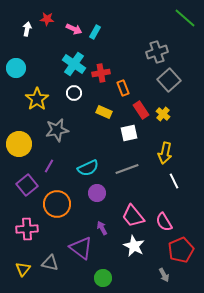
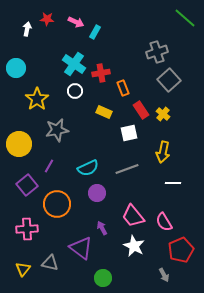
pink arrow: moved 2 px right, 7 px up
white circle: moved 1 px right, 2 px up
yellow arrow: moved 2 px left, 1 px up
white line: moved 1 px left, 2 px down; rotated 63 degrees counterclockwise
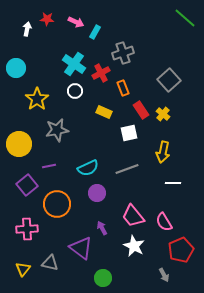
gray cross: moved 34 px left, 1 px down
red cross: rotated 18 degrees counterclockwise
purple line: rotated 48 degrees clockwise
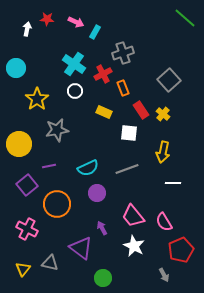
red cross: moved 2 px right, 1 px down
white square: rotated 18 degrees clockwise
pink cross: rotated 30 degrees clockwise
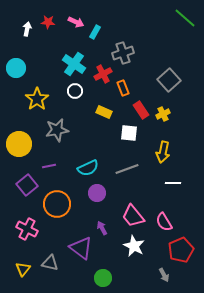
red star: moved 1 px right, 3 px down
yellow cross: rotated 24 degrees clockwise
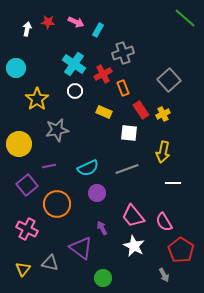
cyan rectangle: moved 3 px right, 2 px up
red pentagon: rotated 15 degrees counterclockwise
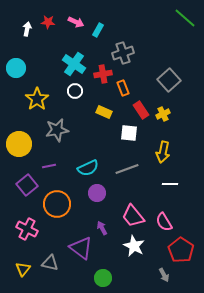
red cross: rotated 18 degrees clockwise
white line: moved 3 px left, 1 px down
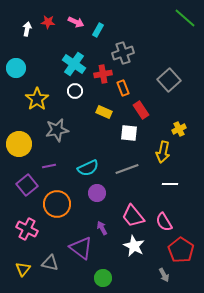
yellow cross: moved 16 px right, 15 px down
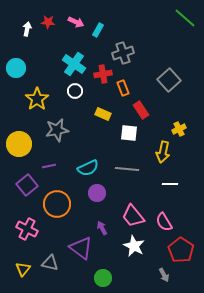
yellow rectangle: moved 1 px left, 2 px down
gray line: rotated 25 degrees clockwise
